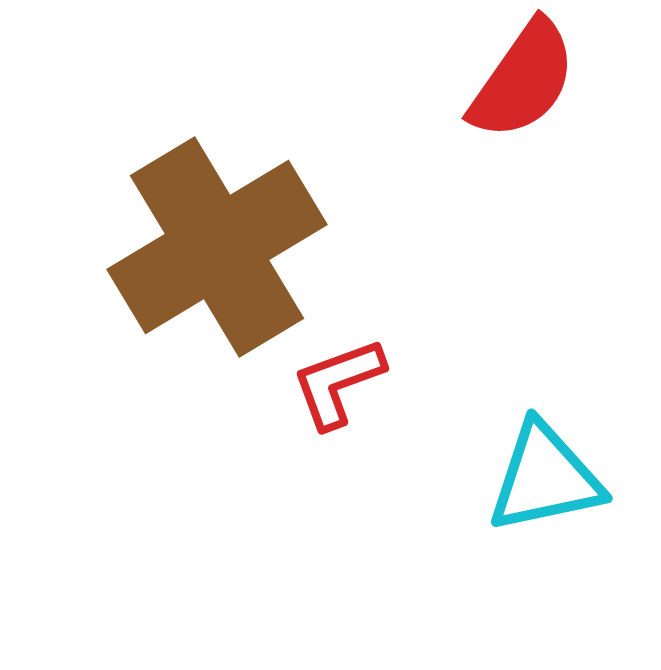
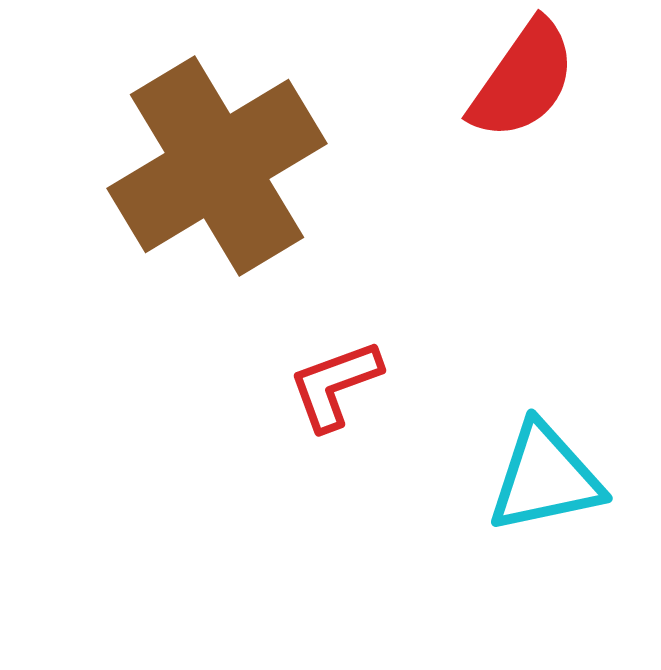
brown cross: moved 81 px up
red L-shape: moved 3 px left, 2 px down
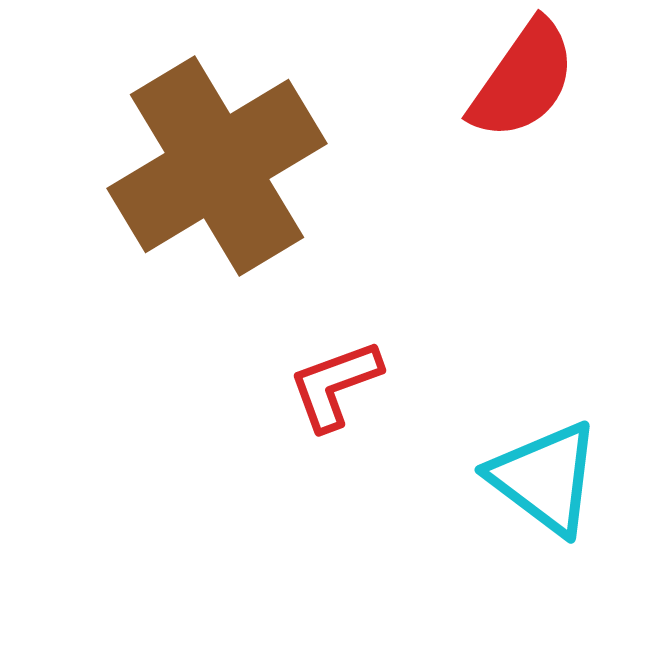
cyan triangle: rotated 49 degrees clockwise
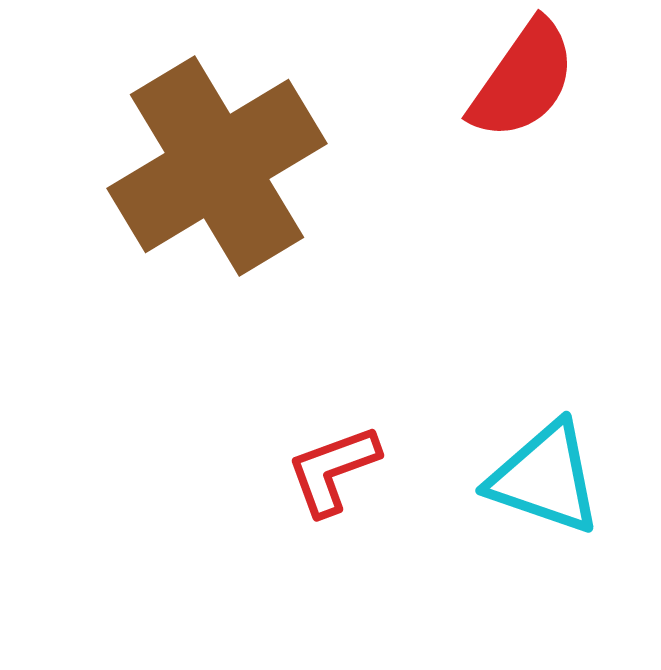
red L-shape: moved 2 px left, 85 px down
cyan triangle: rotated 18 degrees counterclockwise
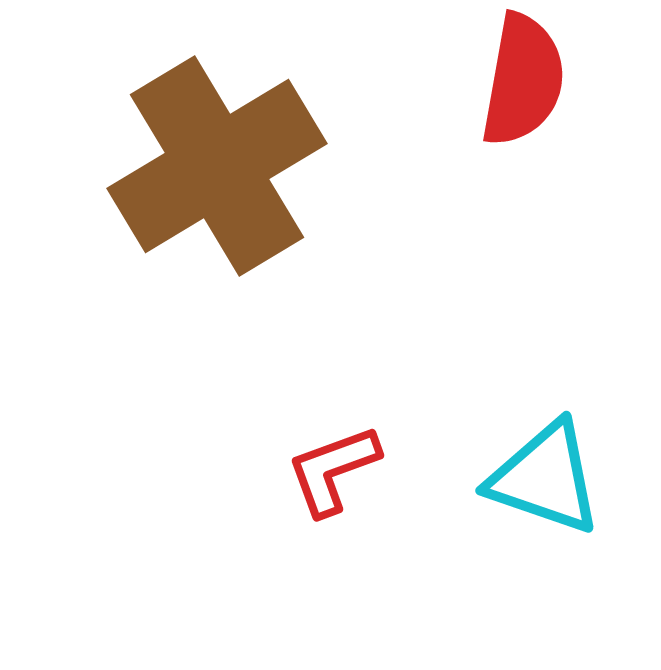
red semicircle: rotated 25 degrees counterclockwise
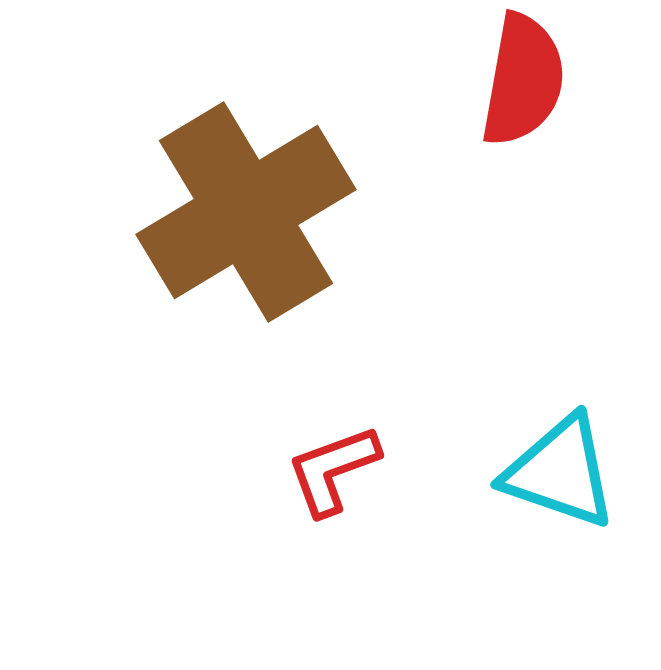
brown cross: moved 29 px right, 46 px down
cyan triangle: moved 15 px right, 6 px up
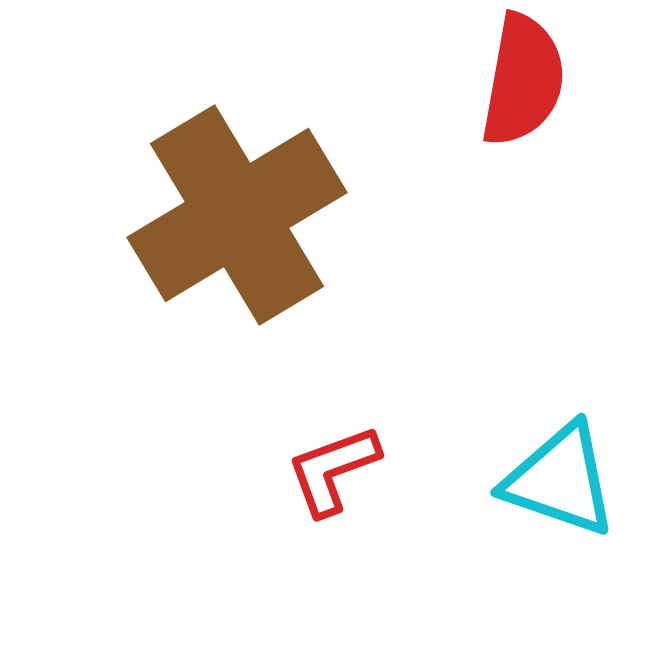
brown cross: moved 9 px left, 3 px down
cyan triangle: moved 8 px down
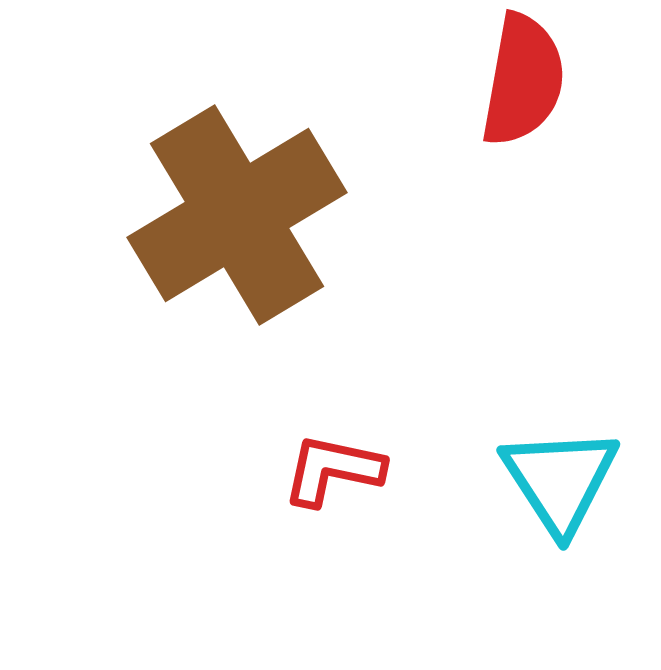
red L-shape: rotated 32 degrees clockwise
cyan triangle: rotated 38 degrees clockwise
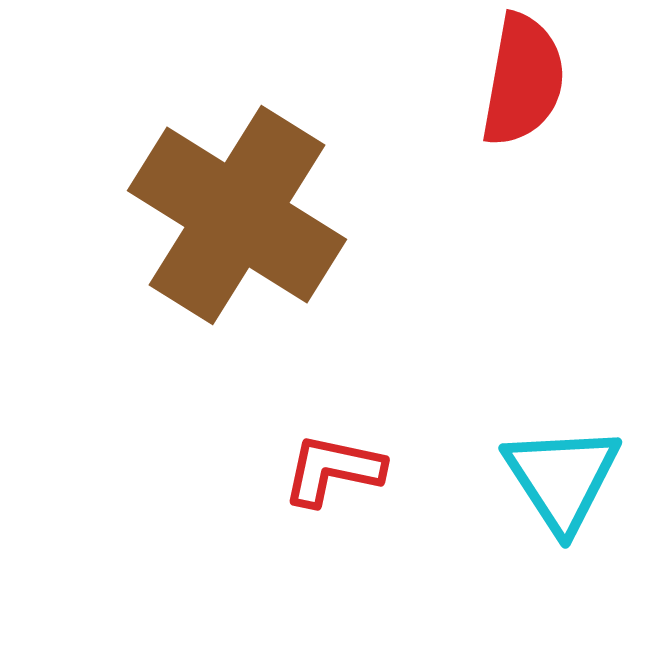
brown cross: rotated 27 degrees counterclockwise
cyan triangle: moved 2 px right, 2 px up
